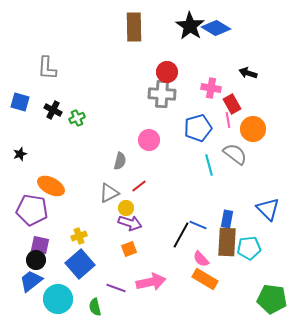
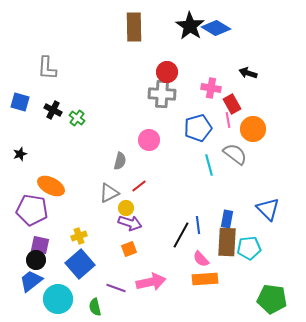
green cross at (77, 118): rotated 28 degrees counterclockwise
blue line at (198, 225): rotated 60 degrees clockwise
orange rectangle at (205, 279): rotated 35 degrees counterclockwise
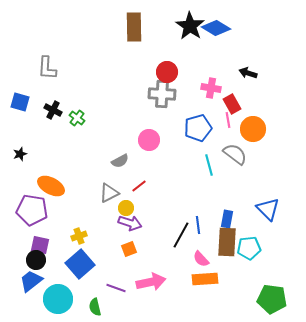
gray semicircle at (120, 161): rotated 48 degrees clockwise
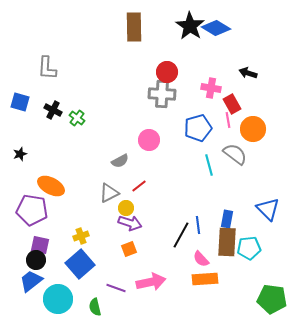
yellow cross at (79, 236): moved 2 px right
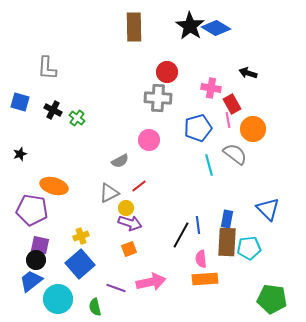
gray cross at (162, 94): moved 4 px left, 4 px down
orange ellipse at (51, 186): moved 3 px right; rotated 12 degrees counterclockwise
pink semicircle at (201, 259): rotated 36 degrees clockwise
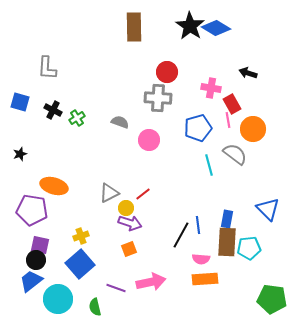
green cross at (77, 118): rotated 21 degrees clockwise
gray semicircle at (120, 161): moved 39 px up; rotated 132 degrees counterclockwise
red line at (139, 186): moved 4 px right, 8 px down
pink semicircle at (201, 259): rotated 78 degrees counterclockwise
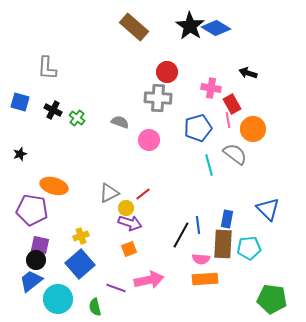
brown rectangle at (134, 27): rotated 48 degrees counterclockwise
green cross at (77, 118): rotated 21 degrees counterclockwise
brown rectangle at (227, 242): moved 4 px left, 2 px down
pink arrow at (151, 282): moved 2 px left, 2 px up
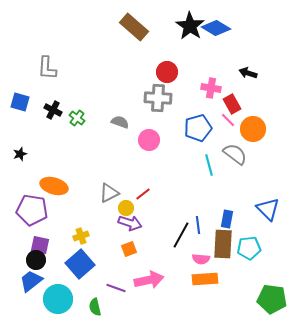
pink line at (228, 120): rotated 35 degrees counterclockwise
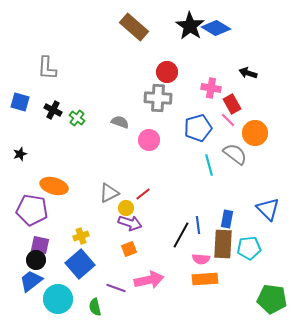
orange circle at (253, 129): moved 2 px right, 4 px down
